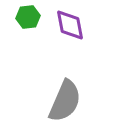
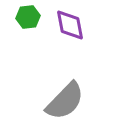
gray semicircle: rotated 21 degrees clockwise
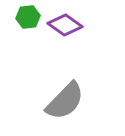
purple diamond: moved 5 px left; rotated 44 degrees counterclockwise
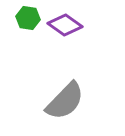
green hexagon: moved 1 px down; rotated 15 degrees clockwise
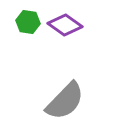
green hexagon: moved 4 px down
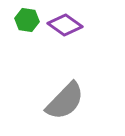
green hexagon: moved 1 px left, 2 px up
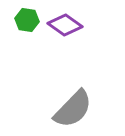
gray semicircle: moved 8 px right, 8 px down
